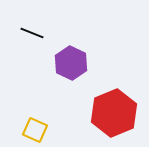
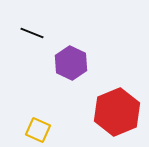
red hexagon: moved 3 px right, 1 px up
yellow square: moved 3 px right
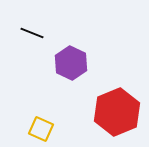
yellow square: moved 3 px right, 1 px up
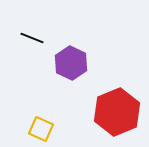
black line: moved 5 px down
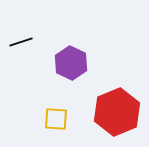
black line: moved 11 px left, 4 px down; rotated 40 degrees counterclockwise
yellow square: moved 15 px right, 10 px up; rotated 20 degrees counterclockwise
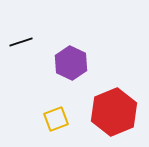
red hexagon: moved 3 px left
yellow square: rotated 25 degrees counterclockwise
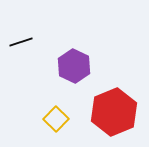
purple hexagon: moved 3 px right, 3 px down
yellow square: rotated 25 degrees counterclockwise
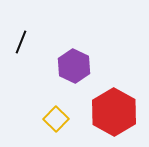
black line: rotated 50 degrees counterclockwise
red hexagon: rotated 9 degrees counterclockwise
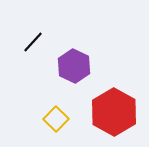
black line: moved 12 px right; rotated 20 degrees clockwise
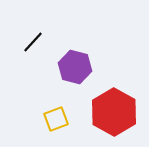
purple hexagon: moved 1 px right, 1 px down; rotated 12 degrees counterclockwise
yellow square: rotated 25 degrees clockwise
